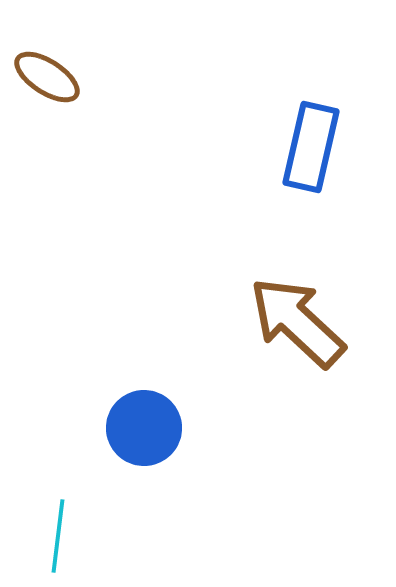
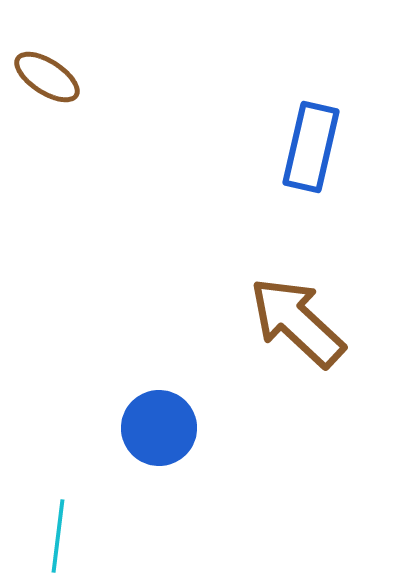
blue circle: moved 15 px right
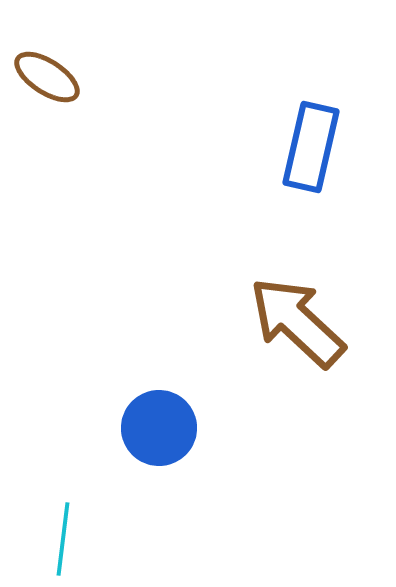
cyan line: moved 5 px right, 3 px down
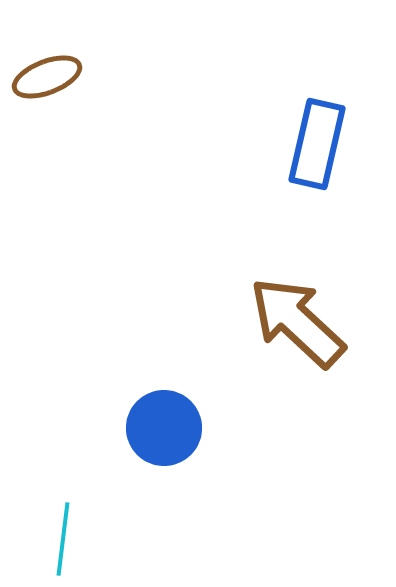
brown ellipse: rotated 54 degrees counterclockwise
blue rectangle: moved 6 px right, 3 px up
blue circle: moved 5 px right
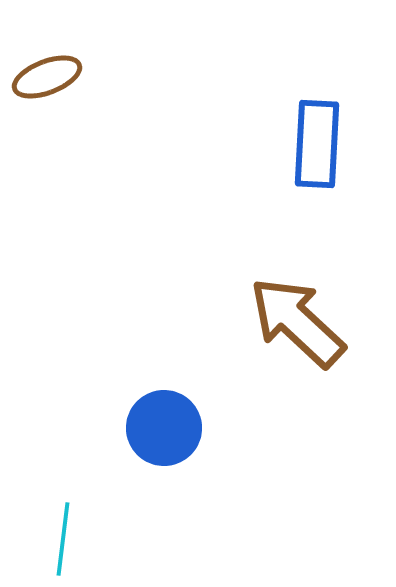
blue rectangle: rotated 10 degrees counterclockwise
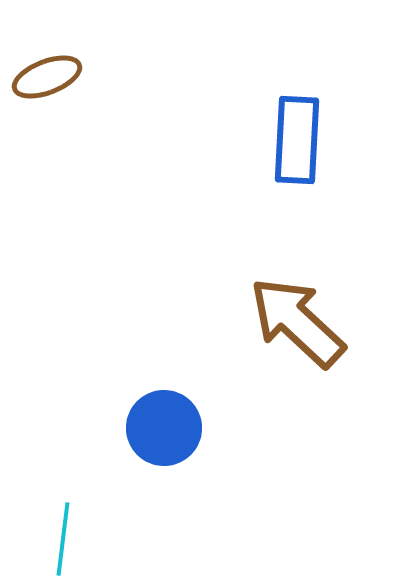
blue rectangle: moved 20 px left, 4 px up
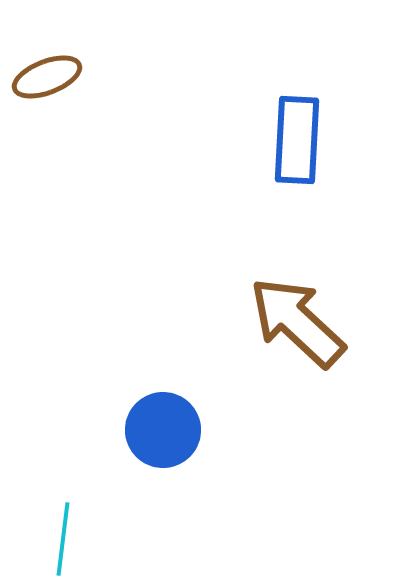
blue circle: moved 1 px left, 2 px down
